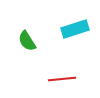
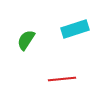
green semicircle: moved 1 px left, 1 px up; rotated 65 degrees clockwise
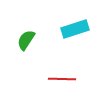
red line: rotated 8 degrees clockwise
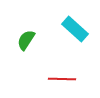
cyan rectangle: rotated 60 degrees clockwise
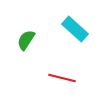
red line: moved 1 px up; rotated 12 degrees clockwise
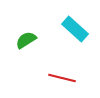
green semicircle: rotated 25 degrees clockwise
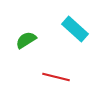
red line: moved 6 px left, 1 px up
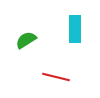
cyan rectangle: rotated 48 degrees clockwise
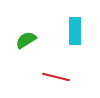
cyan rectangle: moved 2 px down
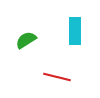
red line: moved 1 px right
